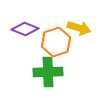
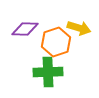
purple diamond: rotated 20 degrees counterclockwise
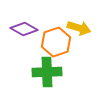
purple diamond: moved 1 px left; rotated 28 degrees clockwise
green cross: moved 1 px left
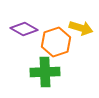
yellow arrow: moved 2 px right
green cross: moved 2 px left
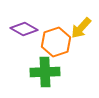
yellow arrow: rotated 115 degrees clockwise
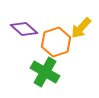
purple diamond: rotated 12 degrees clockwise
green cross: rotated 32 degrees clockwise
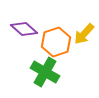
yellow arrow: moved 3 px right, 6 px down
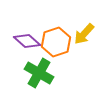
purple diamond: moved 3 px right, 12 px down
green cross: moved 6 px left, 1 px down
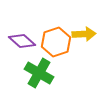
yellow arrow: rotated 135 degrees counterclockwise
purple diamond: moved 5 px left
